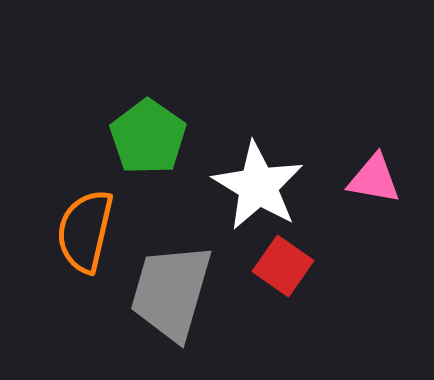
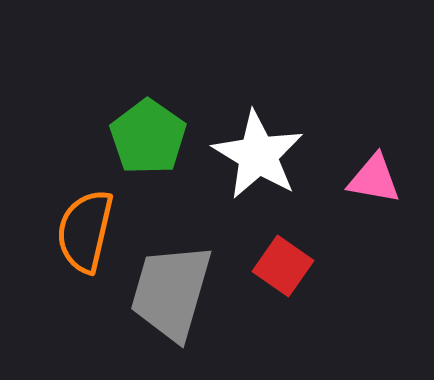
white star: moved 31 px up
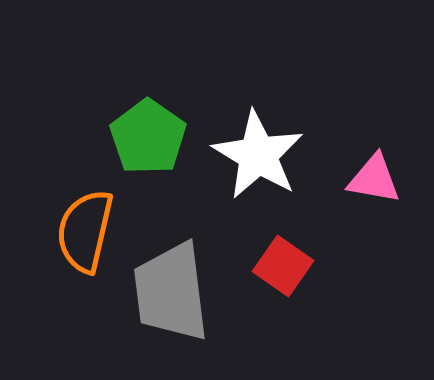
gray trapezoid: rotated 23 degrees counterclockwise
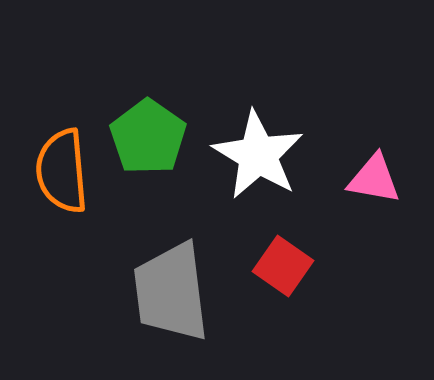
orange semicircle: moved 23 px left, 60 px up; rotated 18 degrees counterclockwise
